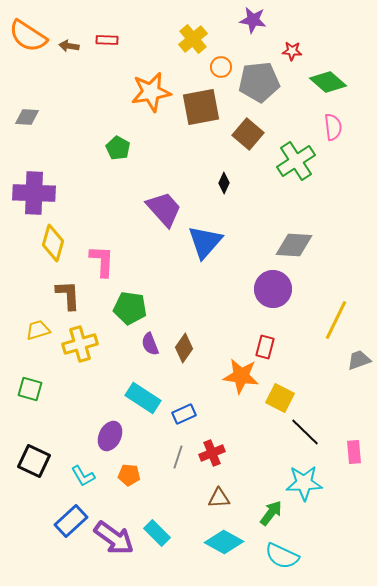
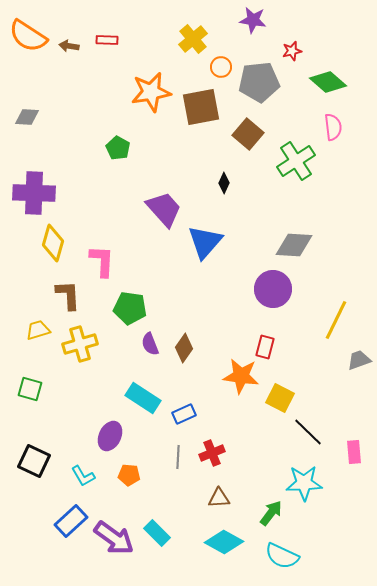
red star at (292, 51): rotated 18 degrees counterclockwise
black line at (305, 432): moved 3 px right
gray line at (178, 457): rotated 15 degrees counterclockwise
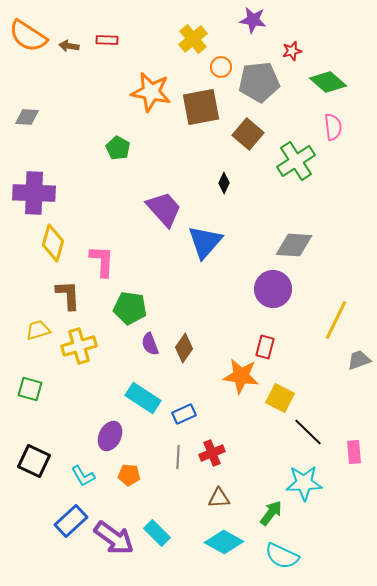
orange star at (151, 92): rotated 21 degrees clockwise
yellow cross at (80, 344): moved 1 px left, 2 px down
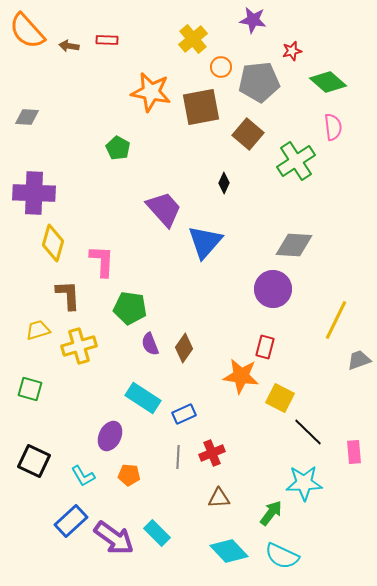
orange semicircle at (28, 36): moved 1 px left, 5 px up; rotated 15 degrees clockwise
cyan diamond at (224, 542): moved 5 px right, 9 px down; rotated 18 degrees clockwise
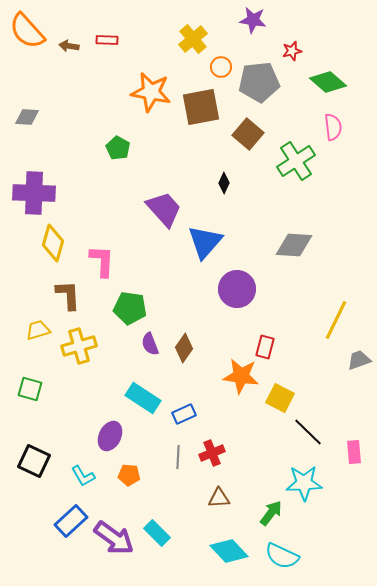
purple circle at (273, 289): moved 36 px left
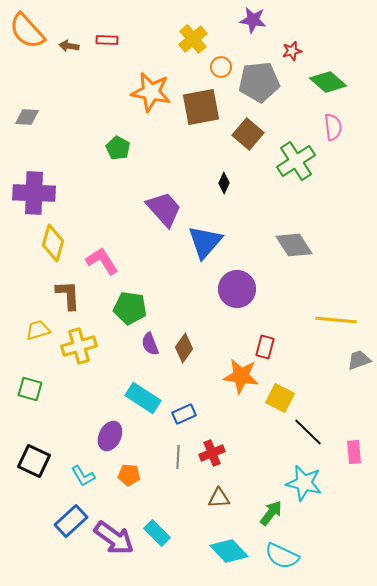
gray diamond at (294, 245): rotated 54 degrees clockwise
pink L-shape at (102, 261): rotated 36 degrees counterclockwise
yellow line at (336, 320): rotated 69 degrees clockwise
cyan star at (304, 483): rotated 15 degrees clockwise
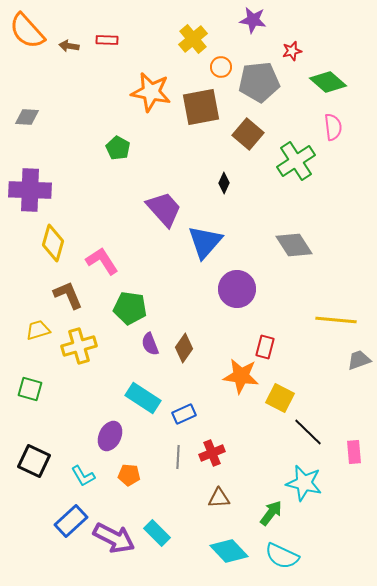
purple cross at (34, 193): moved 4 px left, 3 px up
brown L-shape at (68, 295): rotated 20 degrees counterclockwise
purple arrow at (114, 538): rotated 9 degrees counterclockwise
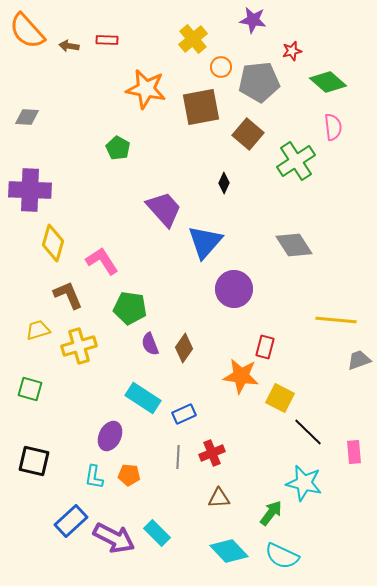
orange star at (151, 92): moved 5 px left, 3 px up
purple circle at (237, 289): moved 3 px left
black square at (34, 461): rotated 12 degrees counterclockwise
cyan L-shape at (83, 476): moved 11 px right, 1 px down; rotated 40 degrees clockwise
